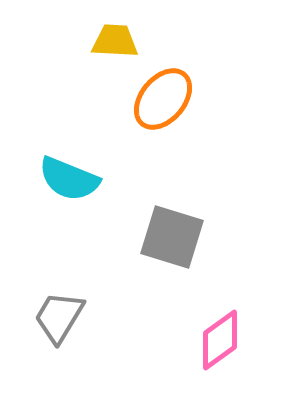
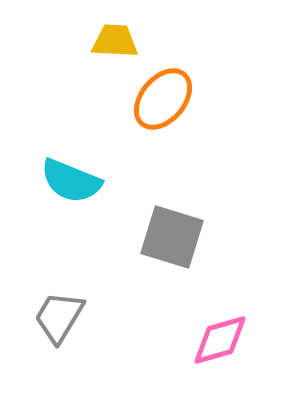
cyan semicircle: moved 2 px right, 2 px down
pink diamond: rotated 20 degrees clockwise
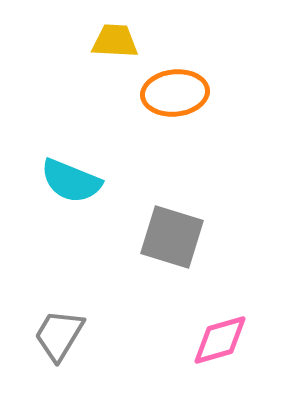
orange ellipse: moved 12 px right, 6 px up; rotated 44 degrees clockwise
gray trapezoid: moved 18 px down
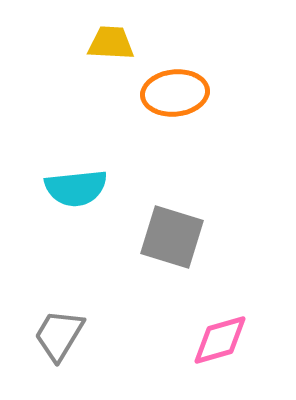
yellow trapezoid: moved 4 px left, 2 px down
cyan semicircle: moved 5 px right, 7 px down; rotated 28 degrees counterclockwise
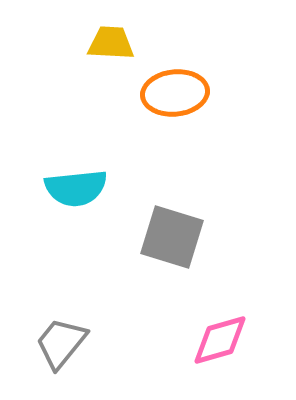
gray trapezoid: moved 2 px right, 8 px down; rotated 8 degrees clockwise
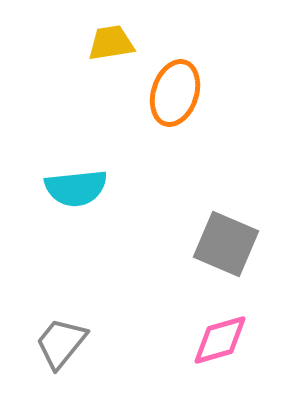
yellow trapezoid: rotated 12 degrees counterclockwise
orange ellipse: rotated 66 degrees counterclockwise
gray square: moved 54 px right, 7 px down; rotated 6 degrees clockwise
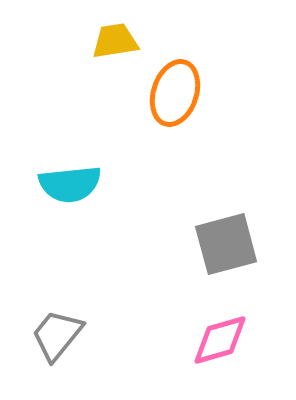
yellow trapezoid: moved 4 px right, 2 px up
cyan semicircle: moved 6 px left, 4 px up
gray square: rotated 38 degrees counterclockwise
gray trapezoid: moved 4 px left, 8 px up
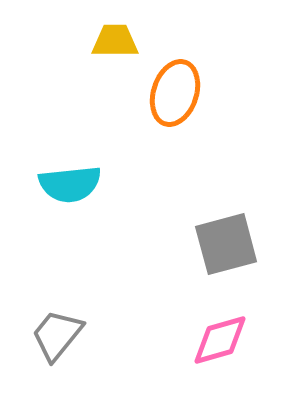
yellow trapezoid: rotated 9 degrees clockwise
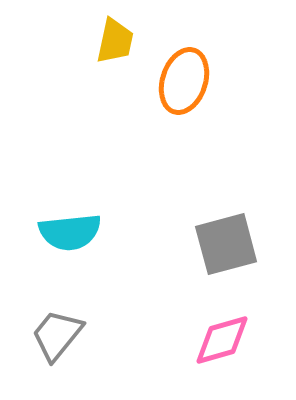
yellow trapezoid: rotated 102 degrees clockwise
orange ellipse: moved 9 px right, 12 px up
cyan semicircle: moved 48 px down
pink diamond: moved 2 px right
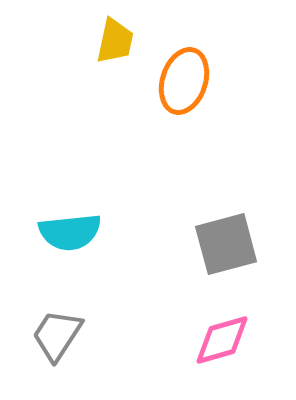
gray trapezoid: rotated 6 degrees counterclockwise
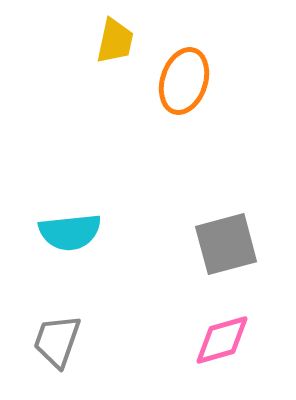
gray trapezoid: moved 6 px down; rotated 14 degrees counterclockwise
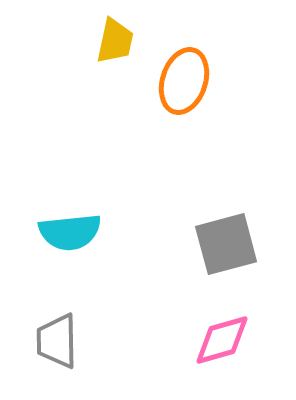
gray trapezoid: rotated 20 degrees counterclockwise
